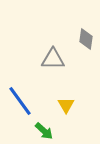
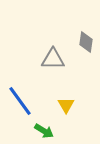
gray diamond: moved 3 px down
green arrow: rotated 12 degrees counterclockwise
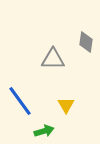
green arrow: rotated 48 degrees counterclockwise
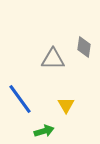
gray diamond: moved 2 px left, 5 px down
blue line: moved 2 px up
